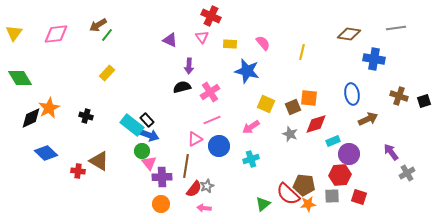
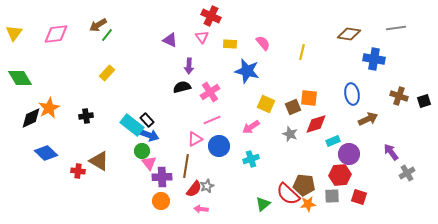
black cross at (86, 116): rotated 24 degrees counterclockwise
orange circle at (161, 204): moved 3 px up
pink arrow at (204, 208): moved 3 px left, 1 px down
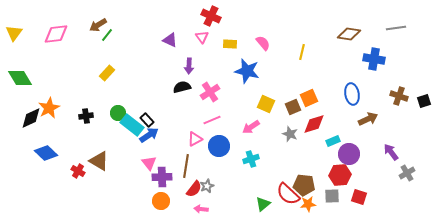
orange square at (309, 98): rotated 30 degrees counterclockwise
red diamond at (316, 124): moved 2 px left
blue arrow at (149, 135): rotated 54 degrees counterclockwise
green circle at (142, 151): moved 24 px left, 38 px up
red cross at (78, 171): rotated 24 degrees clockwise
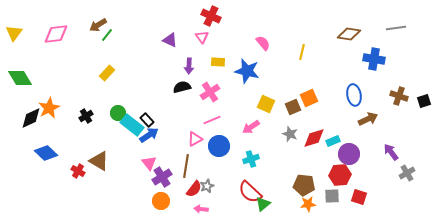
yellow rectangle at (230, 44): moved 12 px left, 18 px down
blue ellipse at (352, 94): moved 2 px right, 1 px down
black cross at (86, 116): rotated 24 degrees counterclockwise
red diamond at (314, 124): moved 14 px down
purple cross at (162, 177): rotated 30 degrees counterclockwise
red semicircle at (288, 194): moved 38 px left, 2 px up
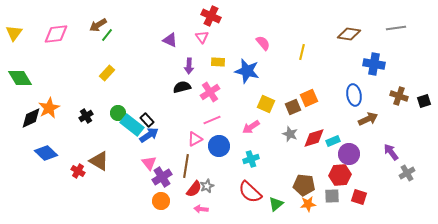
blue cross at (374, 59): moved 5 px down
green triangle at (263, 204): moved 13 px right
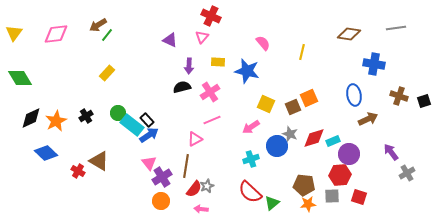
pink triangle at (202, 37): rotated 16 degrees clockwise
orange star at (49, 108): moved 7 px right, 13 px down
blue circle at (219, 146): moved 58 px right
green triangle at (276, 204): moved 4 px left, 1 px up
